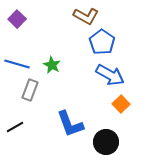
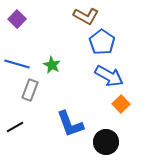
blue arrow: moved 1 px left, 1 px down
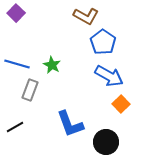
purple square: moved 1 px left, 6 px up
blue pentagon: moved 1 px right
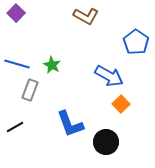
blue pentagon: moved 33 px right
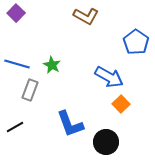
blue arrow: moved 1 px down
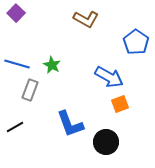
brown L-shape: moved 3 px down
orange square: moved 1 px left; rotated 24 degrees clockwise
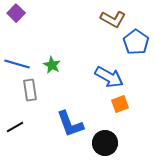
brown L-shape: moved 27 px right
gray rectangle: rotated 30 degrees counterclockwise
black circle: moved 1 px left, 1 px down
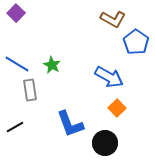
blue line: rotated 15 degrees clockwise
orange square: moved 3 px left, 4 px down; rotated 24 degrees counterclockwise
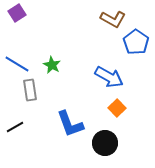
purple square: moved 1 px right; rotated 12 degrees clockwise
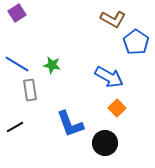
green star: rotated 18 degrees counterclockwise
